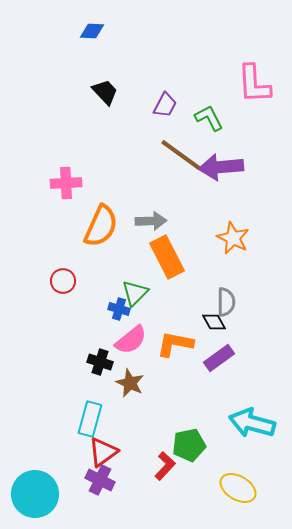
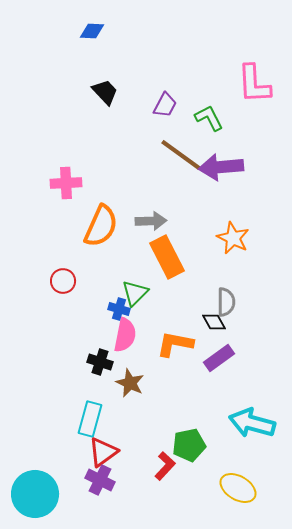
pink semicircle: moved 6 px left, 5 px up; rotated 40 degrees counterclockwise
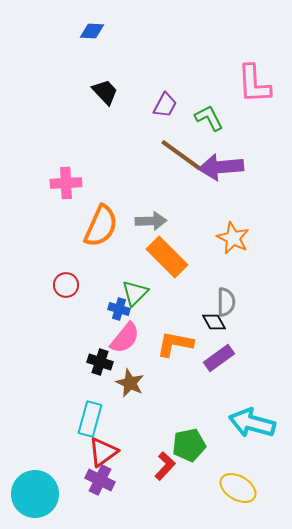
orange rectangle: rotated 18 degrees counterclockwise
red circle: moved 3 px right, 4 px down
pink semicircle: moved 3 px down; rotated 28 degrees clockwise
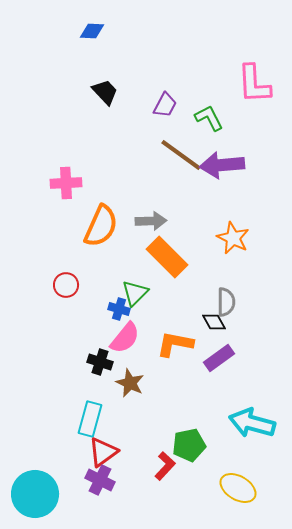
purple arrow: moved 1 px right, 2 px up
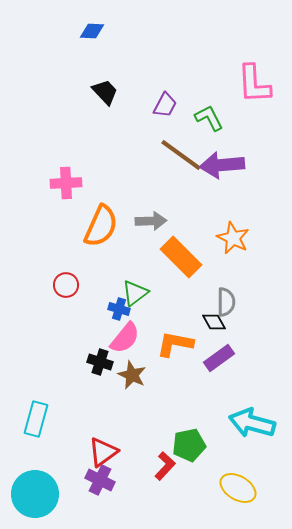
orange rectangle: moved 14 px right
green triangle: rotated 8 degrees clockwise
brown star: moved 2 px right, 8 px up
cyan rectangle: moved 54 px left
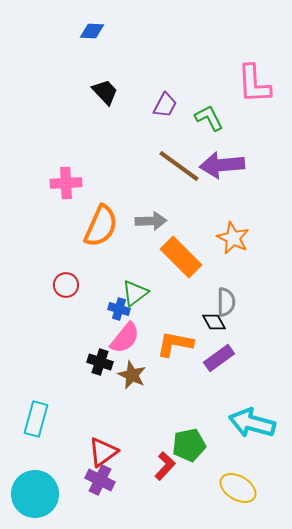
brown line: moved 2 px left, 11 px down
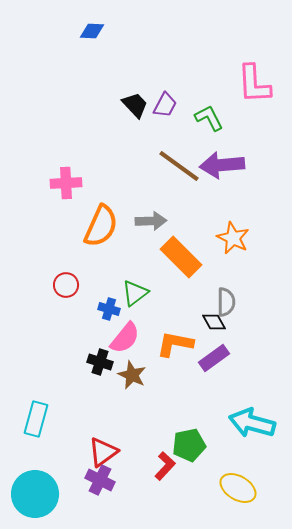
black trapezoid: moved 30 px right, 13 px down
blue cross: moved 10 px left
purple rectangle: moved 5 px left
